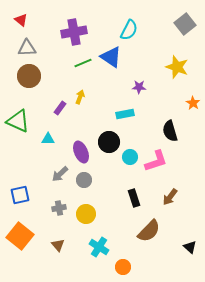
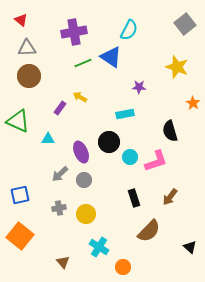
yellow arrow: rotated 80 degrees counterclockwise
brown triangle: moved 5 px right, 17 px down
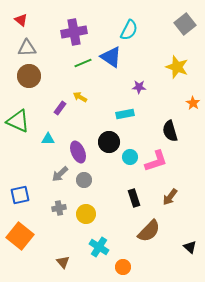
purple ellipse: moved 3 px left
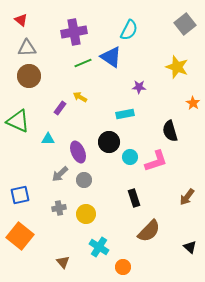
brown arrow: moved 17 px right
